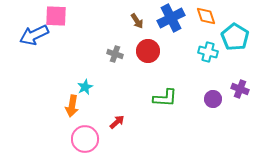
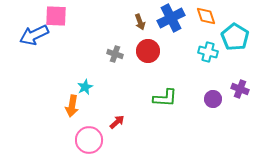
brown arrow: moved 3 px right, 1 px down; rotated 14 degrees clockwise
pink circle: moved 4 px right, 1 px down
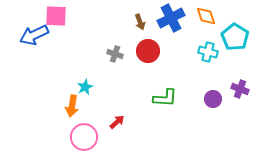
pink circle: moved 5 px left, 3 px up
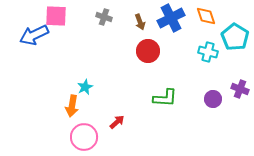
gray cross: moved 11 px left, 37 px up
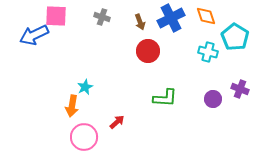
gray cross: moved 2 px left
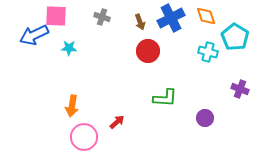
cyan star: moved 16 px left, 39 px up; rotated 28 degrees clockwise
purple circle: moved 8 px left, 19 px down
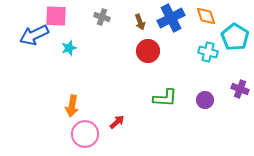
cyan star: rotated 21 degrees counterclockwise
purple circle: moved 18 px up
pink circle: moved 1 px right, 3 px up
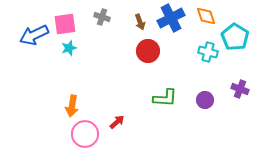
pink square: moved 9 px right, 8 px down; rotated 10 degrees counterclockwise
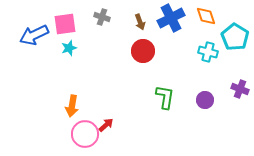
red circle: moved 5 px left
green L-shape: moved 1 px up; rotated 85 degrees counterclockwise
red arrow: moved 11 px left, 3 px down
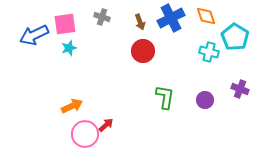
cyan cross: moved 1 px right
orange arrow: rotated 125 degrees counterclockwise
